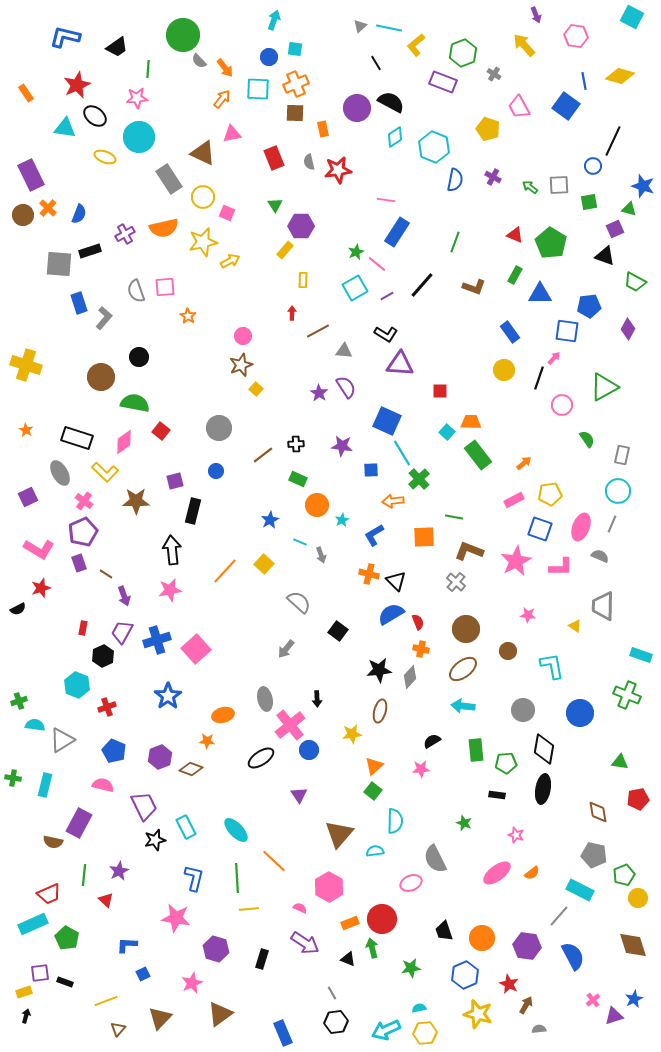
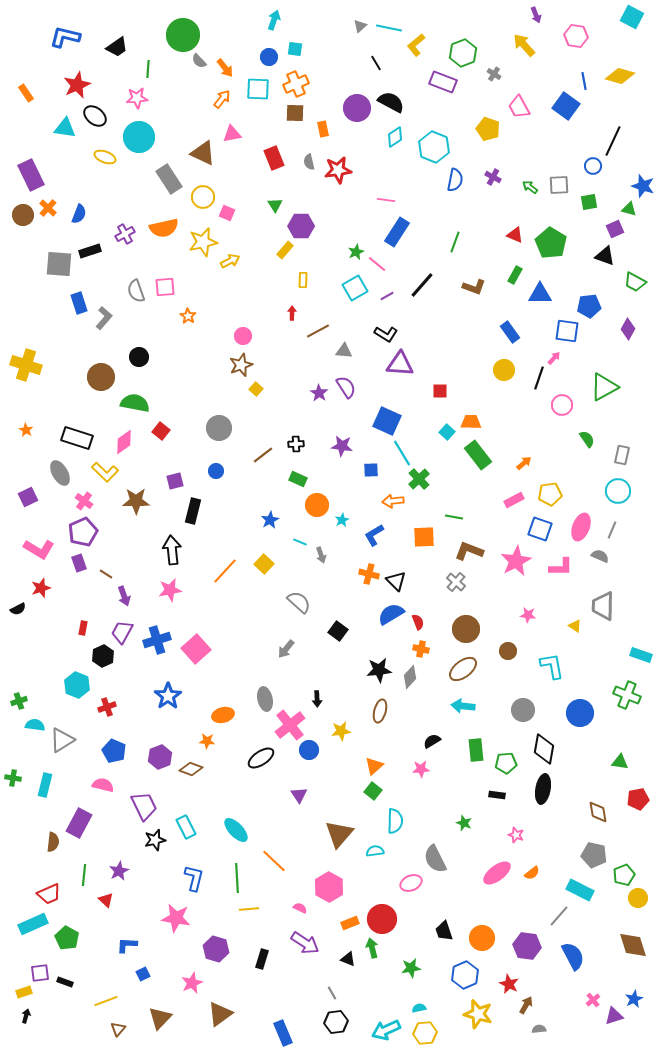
gray line at (612, 524): moved 6 px down
yellow star at (352, 734): moved 11 px left, 3 px up
brown semicircle at (53, 842): rotated 96 degrees counterclockwise
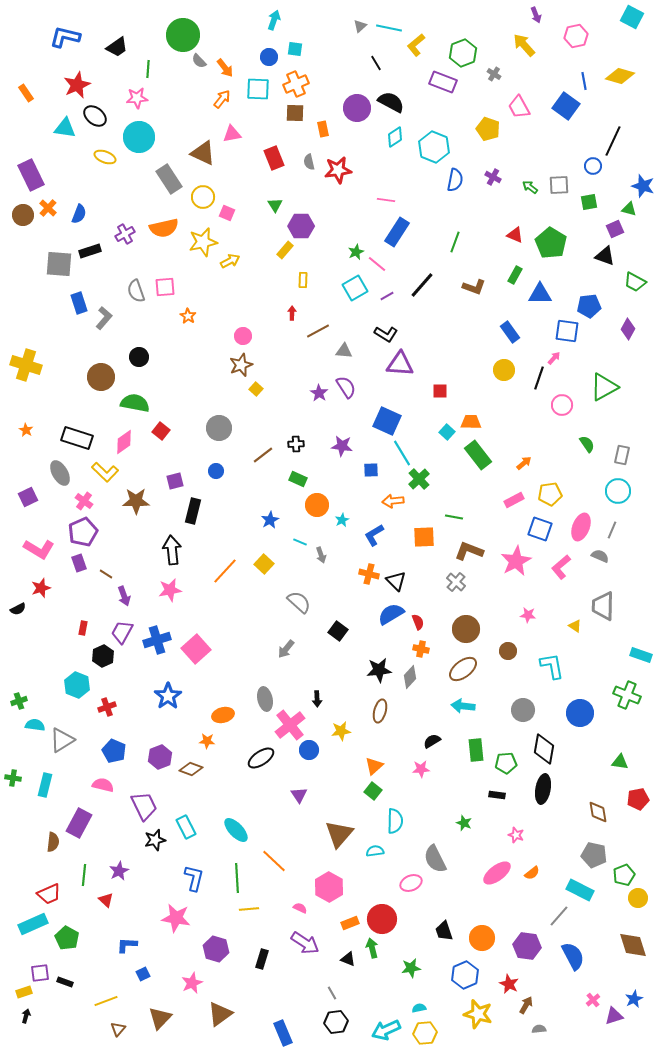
pink hexagon at (576, 36): rotated 20 degrees counterclockwise
green semicircle at (587, 439): moved 5 px down
pink L-shape at (561, 567): rotated 140 degrees clockwise
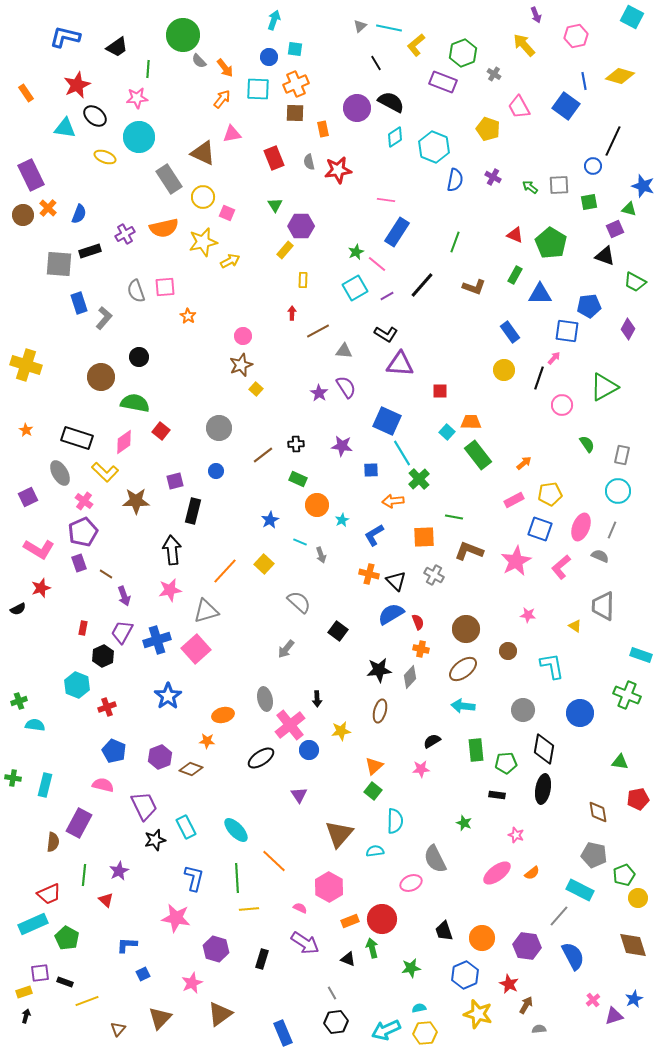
gray cross at (456, 582): moved 22 px left, 7 px up; rotated 12 degrees counterclockwise
gray triangle at (62, 740): moved 144 px right, 129 px up; rotated 16 degrees clockwise
orange rectangle at (350, 923): moved 2 px up
yellow line at (106, 1001): moved 19 px left
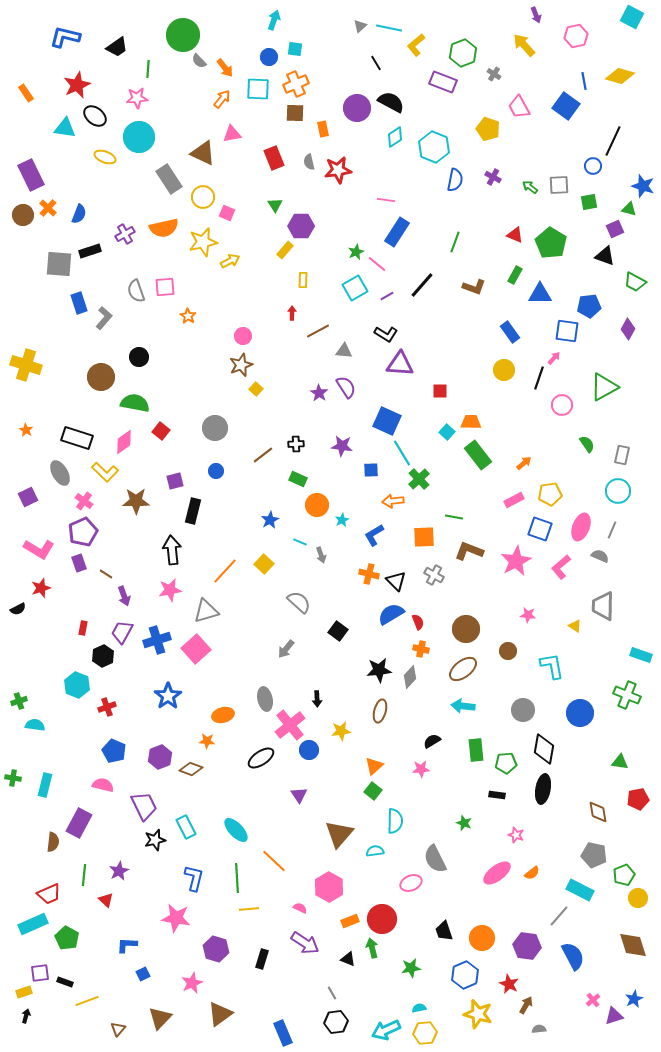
gray circle at (219, 428): moved 4 px left
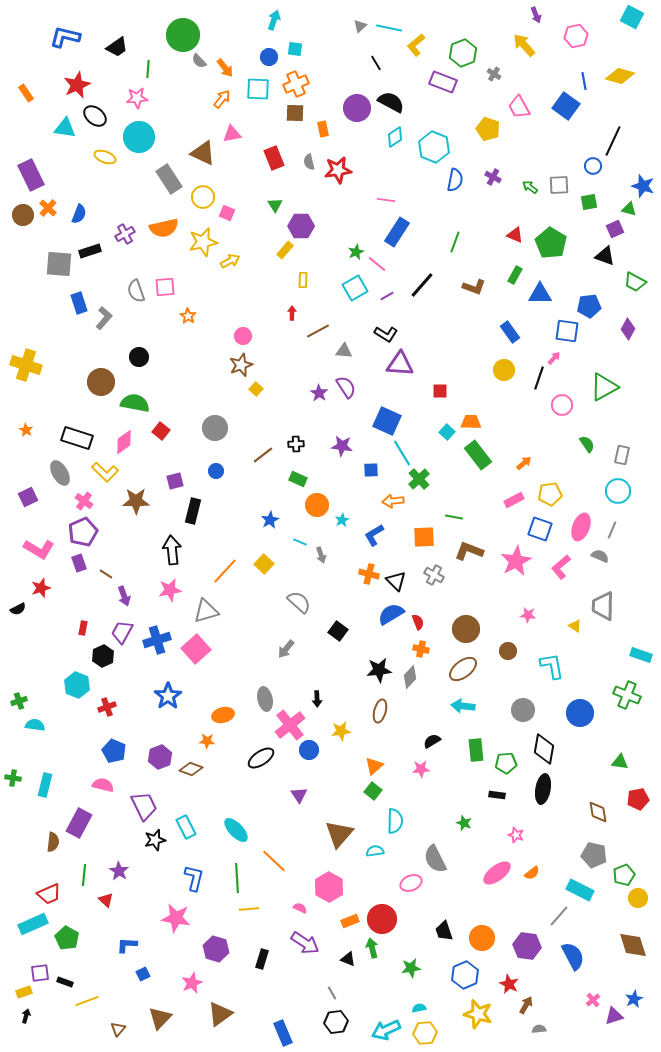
brown circle at (101, 377): moved 5 px down
purple star at (119, 871): rotated 12 degrees counterclockwise
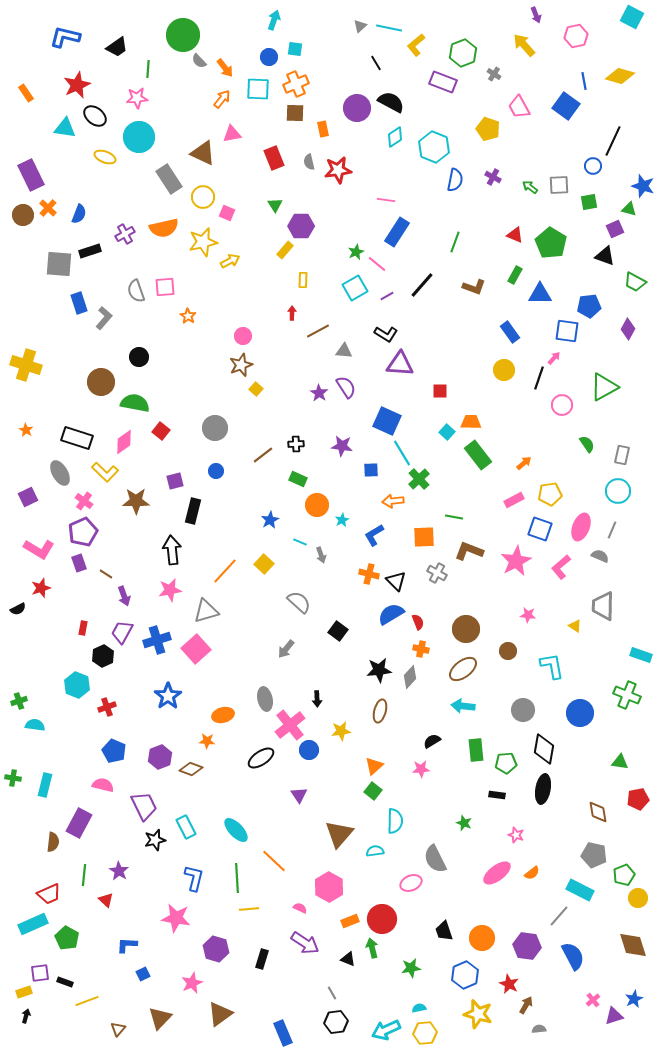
gray cross at (434, 575): moved 3 px right, 2 px up
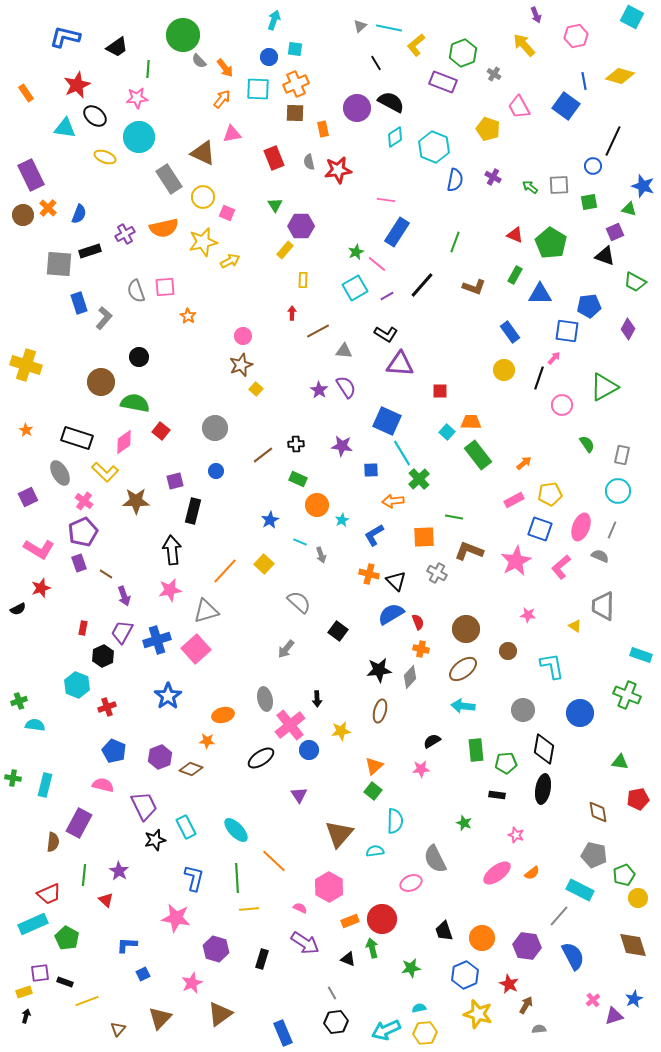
purple square at (615, 229): moved 3 px down
purple star at (319, 393): moved 3 px up
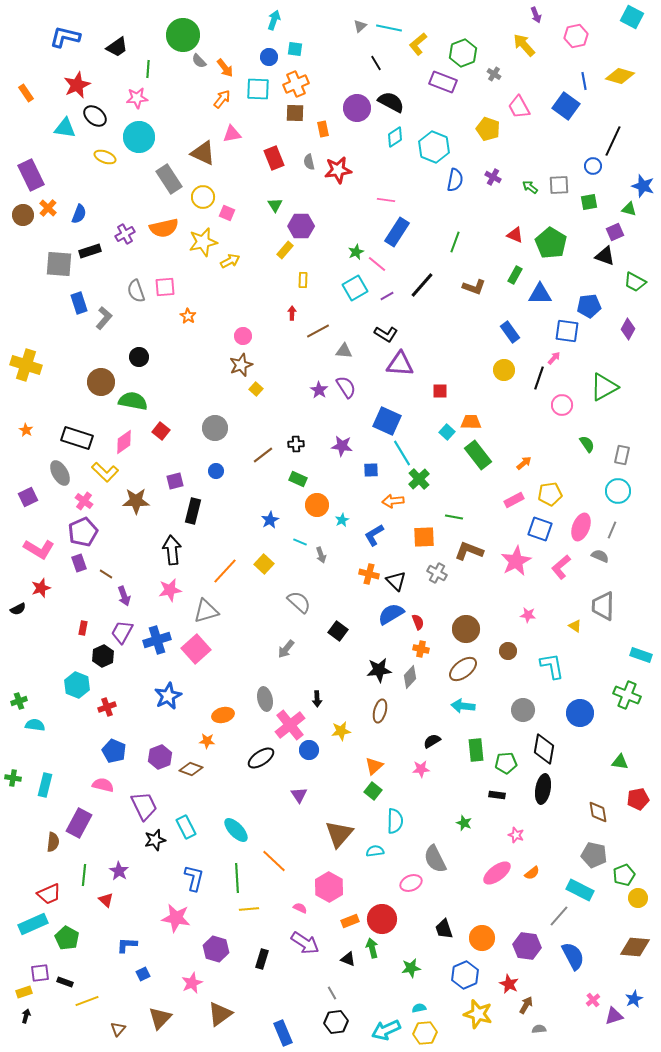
yellow L-shape at (416, 45): moved 2 px right, 1 px up
green semicircle at (135, 403): moved 2 px left, 2 px up
blue star at (168, 696): rotated 8 degrees clockwise
black trapezoid at (444, 931): moved 2 px up
brown diamond at (633, 945): moved 2 px right, 2 px down; rotated 68 degrees counterclockwise
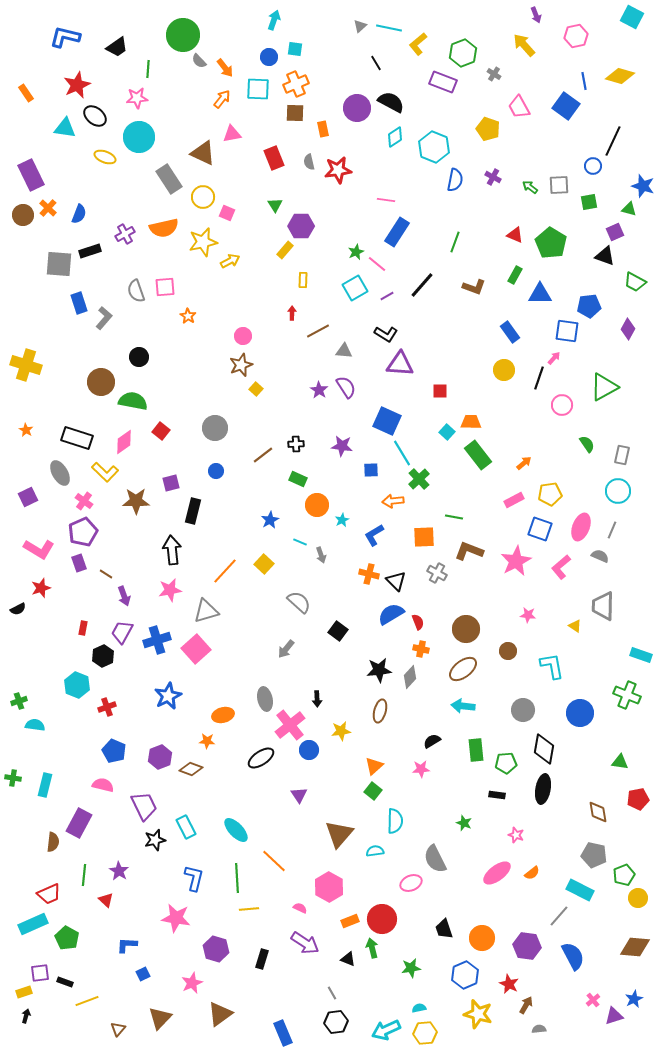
purple square at (175, 481): moved 4 px left, 2 px down
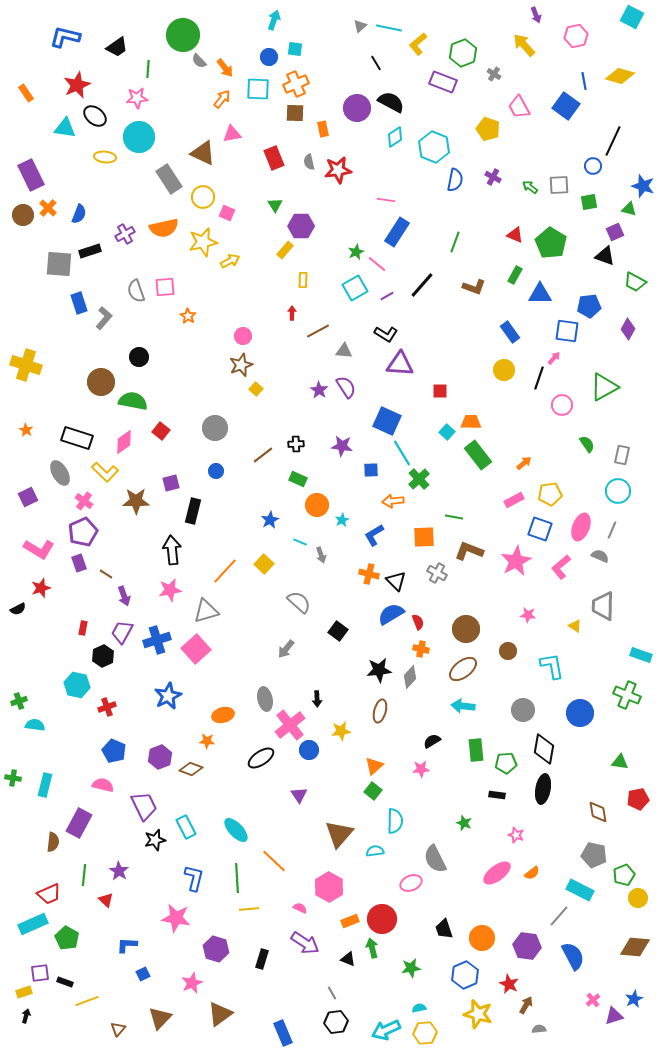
yellow ellipse at (105, 157): rotated 15 degrees counterclockwise
cyan hexagon at (77, 685): rotated 10 degrees counterclockwise
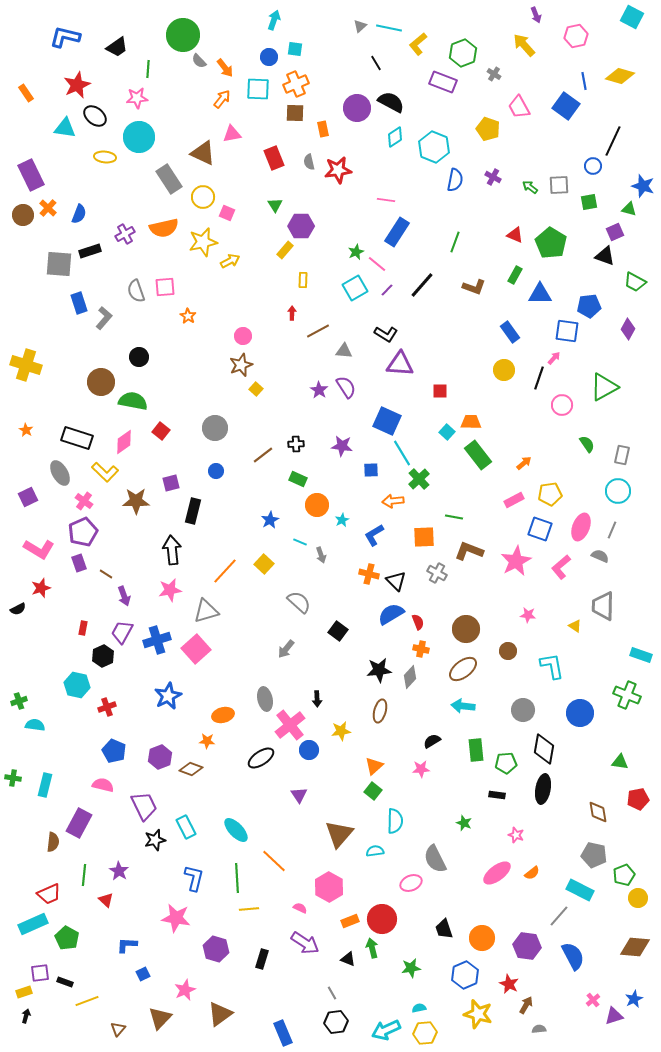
purple line at (387, 296): moved 6 px up; rotated 16 degrees counterclockwise
pink star at (192, 983): moved 7 px left, 7 px down
